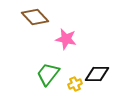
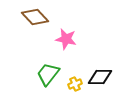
black diamond: moved 3 px right, 3 px down
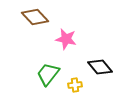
black diamond: moved 10 px up; rotated 50 degrees clockwise
yellow cross: moved 1 px down; rotated 16 degrees clockwise
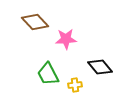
brown diamond: moved 5 px down
pink star: rotated 15 degrees counterclockwise
green trapezoid: rotated 65 degrees counterclockwise
